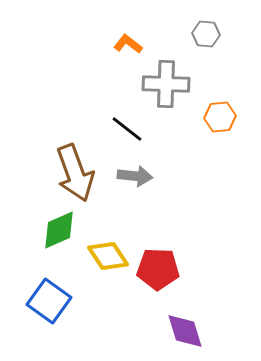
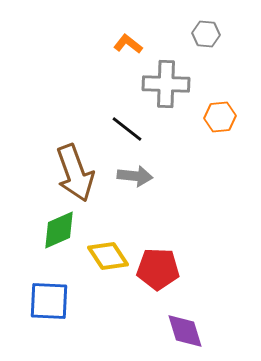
blue square: rotated 33 degrees counterclockwise
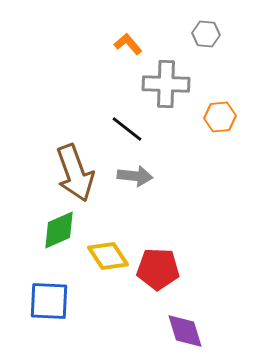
orange L-shape: rotated 12 degrees clockwise
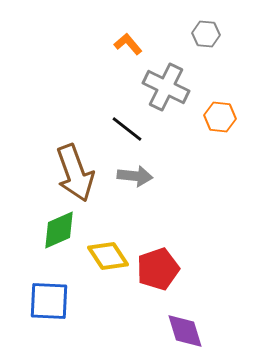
gray cross: moved 3 px down; rotated 24 degrees clockwise
orange hexagon: rotated 12 degrees clockwise
red pentagon: rotated 21 degrees counterclockwise
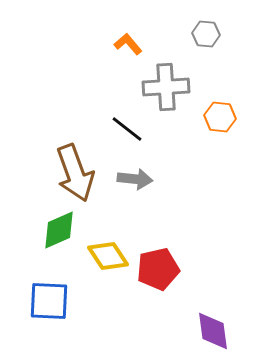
gray cross: rotated 30 degrees counterclockwise
gray arrow: moved 3 px down
red pentagon: rotated 6 degrees clockwise
purple diamond: moved 28 px right; rotated 9 degrees clockwise
